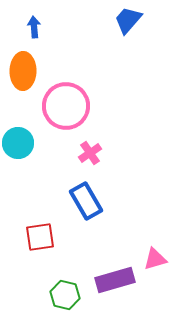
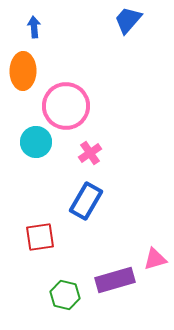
cyan circle: moved 18 px right, 1 px up
blue rectangle: rotated 60 degrees clockwise
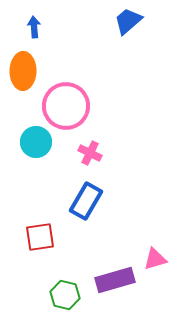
blue trapezoid: moved 1 px down; rotated 8 degrees clockwise
pink cross: rotated 30 degrees counterclockwise
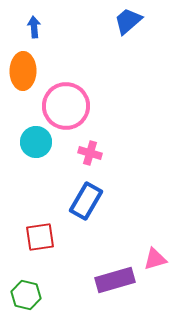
pink cross: rotated 10 degrees counterclockwise
green hexagon: moved 39 px left
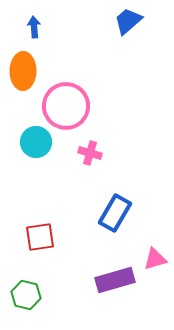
blue rectangle: moved 29 px right, 12 px down
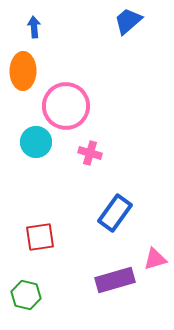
blue rectangle: rotated 6 degrees clockwise
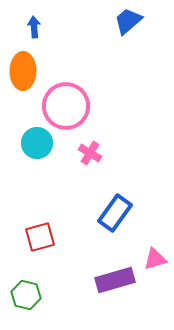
cyan circle: moved 1 px right, 1 px down
pink cross: rotated 15 degrees clockwise
red square: rotated 8 degrees counterclockwise
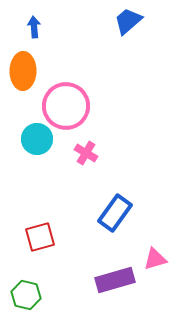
cyan circle: moved 4 px up
pink cross: moved 4 px left
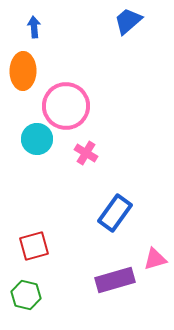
red square: moved 6 px left, 9 px down
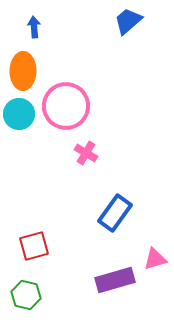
cyan circle: moved 18 px left, 25 px up
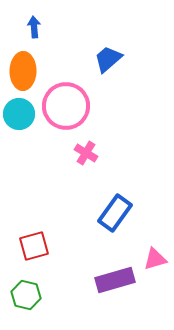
blue trapezoid: moved 20 px left, 38 px down
